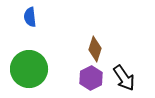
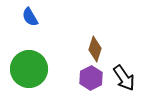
blue semicircle: rotated 24 degrees counterclockwise
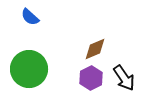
blue semicircle: rotated 18 degrees counterclockwise
brown diamond: rotated 50 degrees clockwise
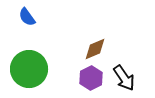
blue semicircle: moved 3 px left; rotated 12 degrees clockwise
